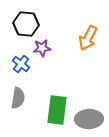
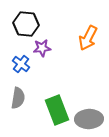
green rectangle: rotated 28 degrees counterclockwise
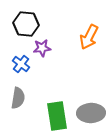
orange arrow: moved 1 px right, 1 px up
green rectangle: moved 6 px down; rotated 12 degrees clockwise
gray ellipse: moved 2 px right, 6 px up
